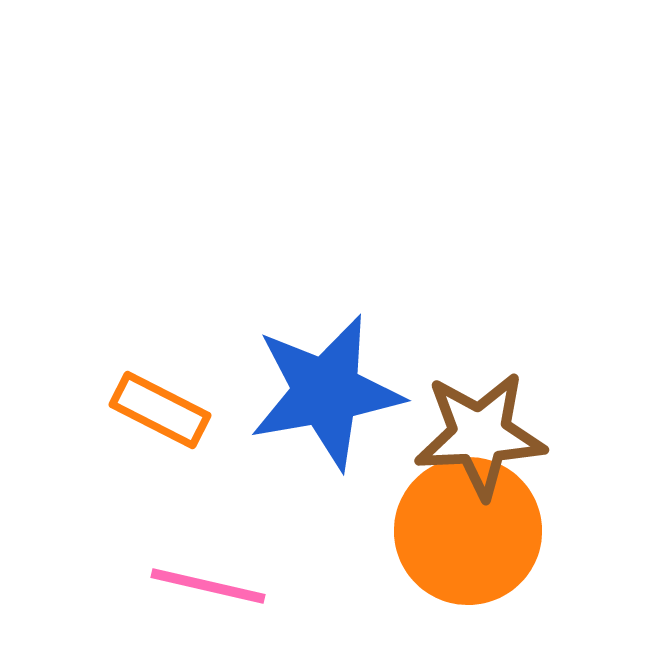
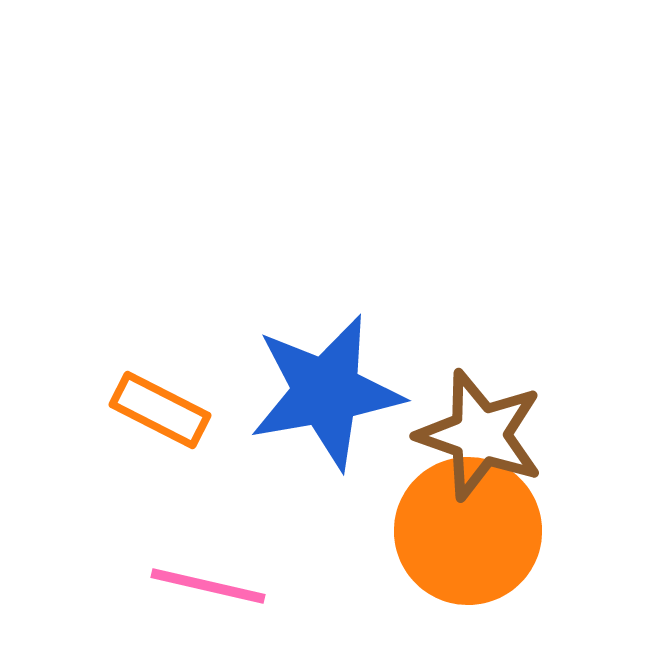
brown star: rotated 22 degrees clockwise
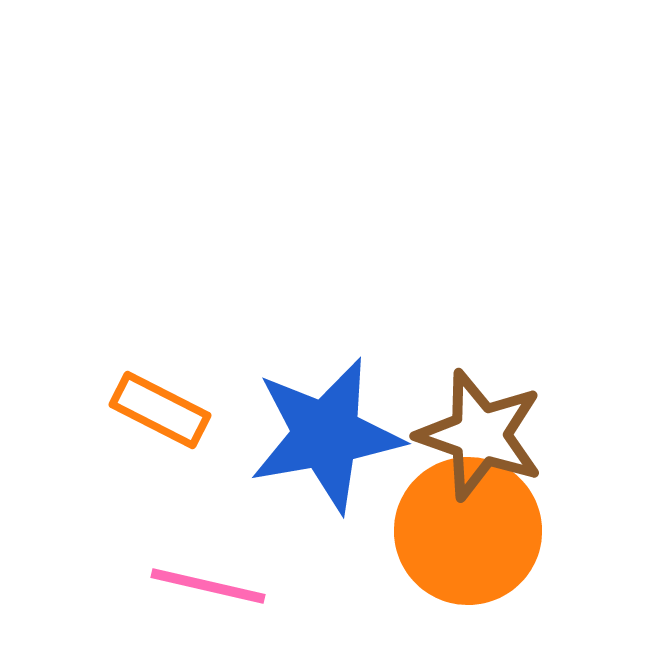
blue star: moved 43 px down
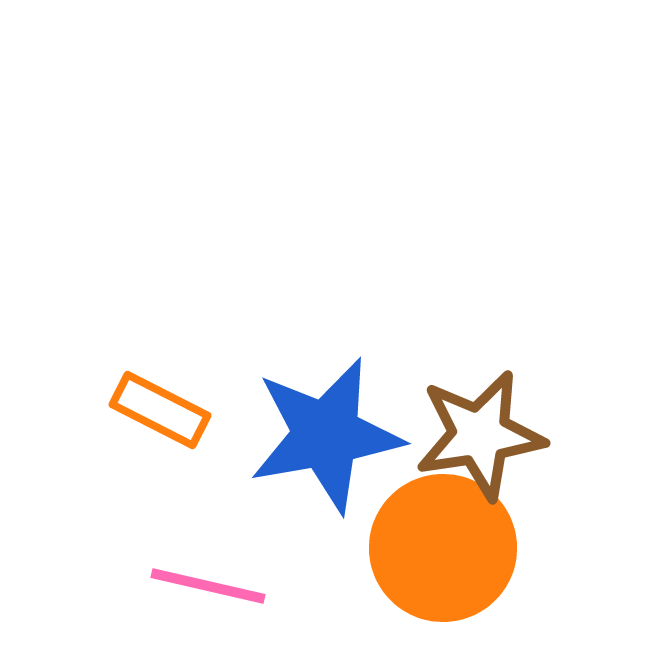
brown star: rotated 28 degrees counterclockwise
orange circle: moved 25 px left, 17 px down
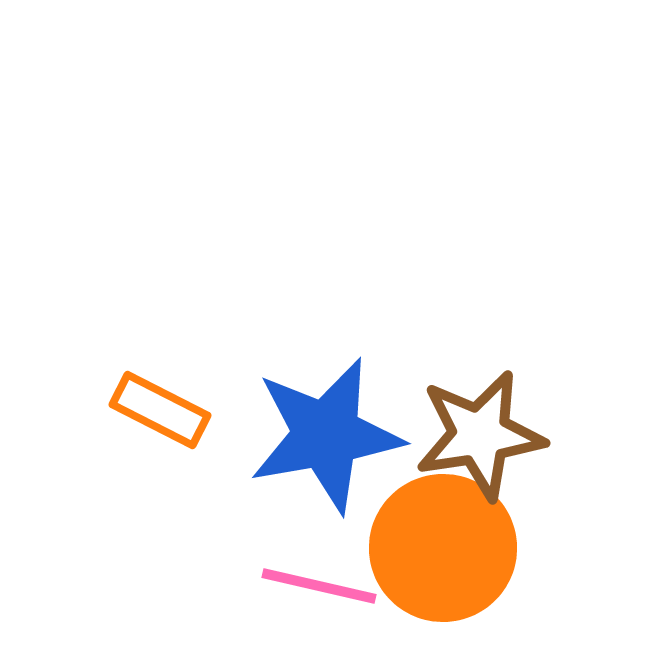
pink line: moved 111 px right
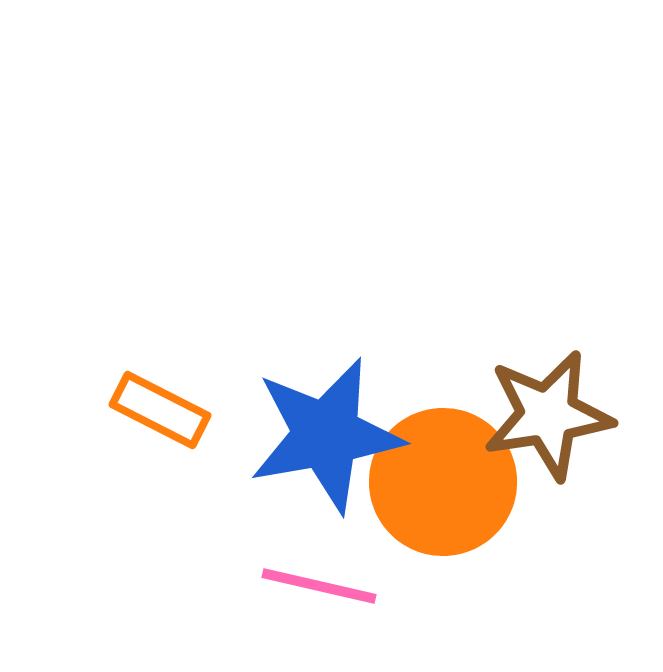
brown star: moved 68 px right, 20 px up
orange circle: moved 66 px up
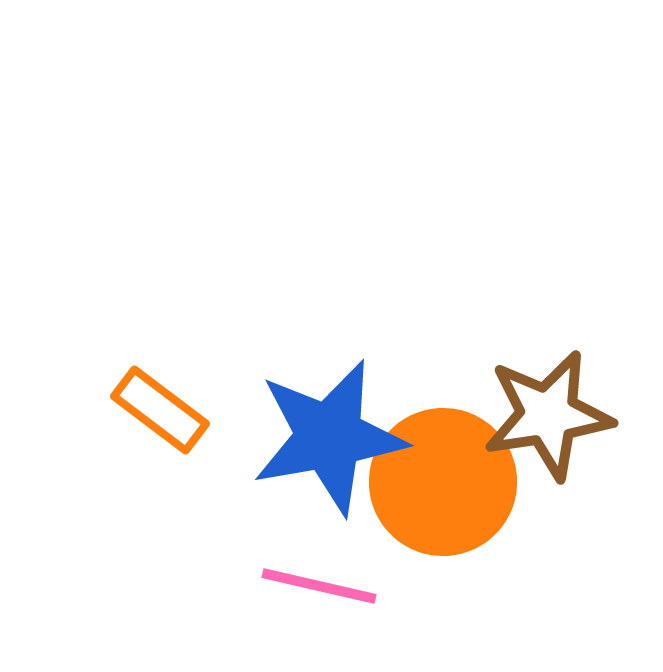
orange rectangle: rotated 10 degrees clockwise
blue star: moved 3 px right, 2 px down
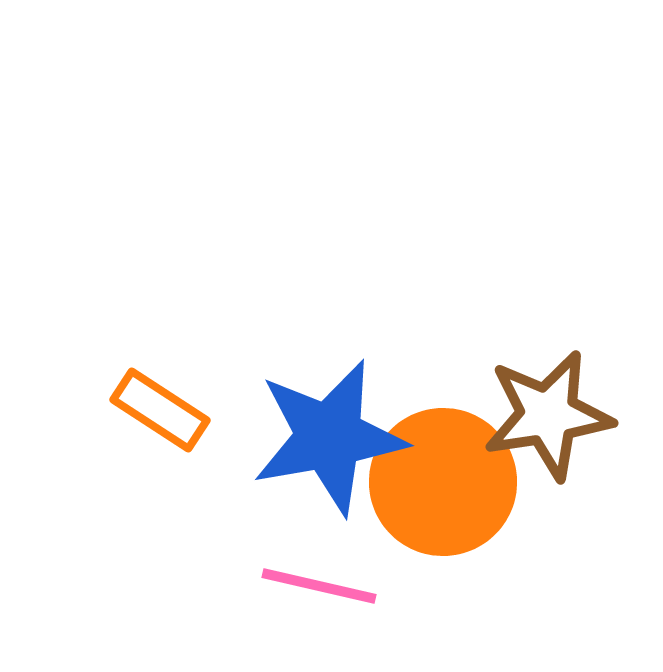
orange rectangle: rotated 4 degrees counterclockwise
